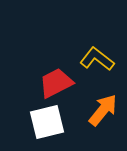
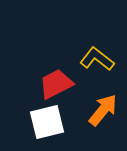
red trapezoid: moved 1 px down
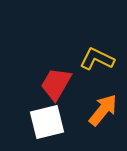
yellow L-shape: rotated 12 degrees counterclockwise
red trapezoid: rotated 33 degrees counterclockwise
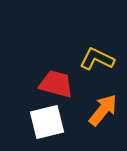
red trapezoid: rotated 75 degrees clockwise
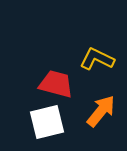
orange arrow: moved 2 px left, 1 px down
